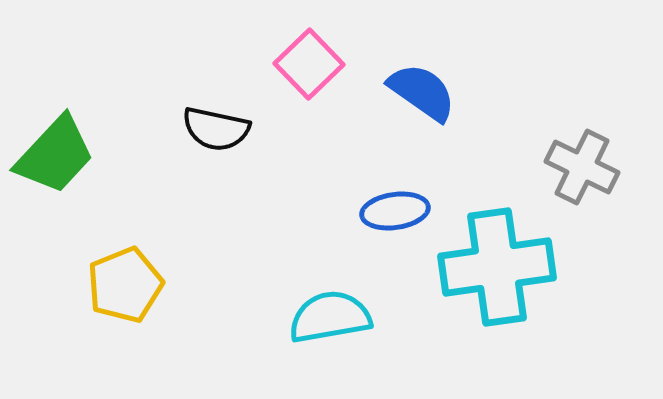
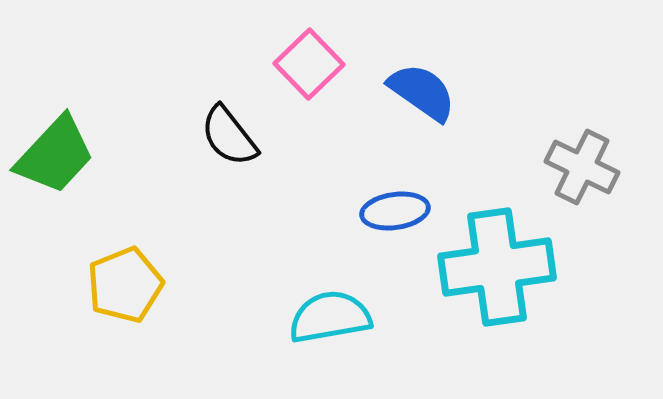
black semicircle: moved 13 px right, 7 px down; rotated 40 degrees clockwise
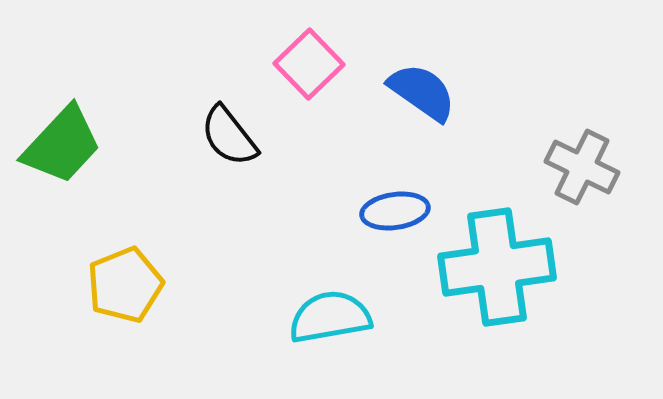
green trapezoid: moved 7 px right, 10 px up
